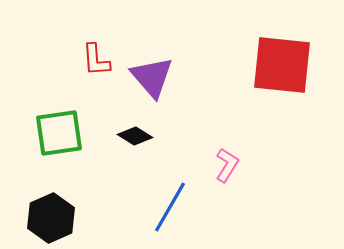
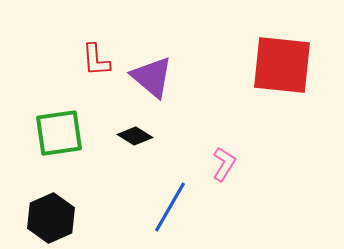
purple triangle: rotated 9 degrees counterclockwise
pink L-shape: moved 3 px left, 1 px up
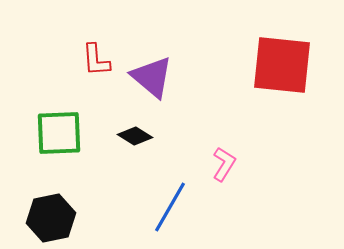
green square: rotated 6 degrees clockwise
black hexagon: rotated 12 degrees clockwise
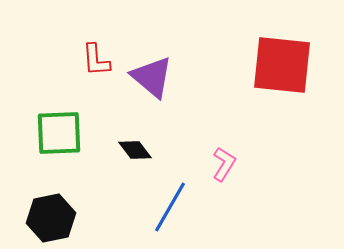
black diamond: moved 14 px down; rotated 20 degrees clockwise
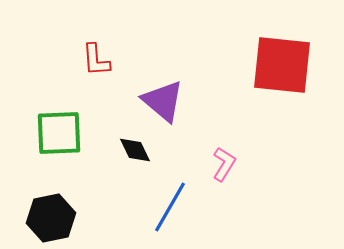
purple triangle: moved 11 px right, 24 px down
black diamond: rotated 12 degrees clockwise
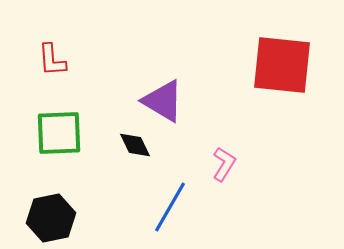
red L-shape: moved 44 px left
purple triangle: rotated 9 degrees counterclockwise
black diamond: moved 5 px up
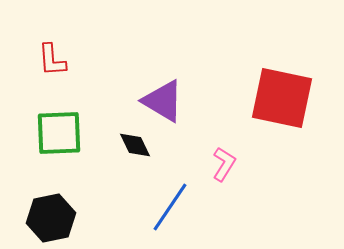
red square: moved 33 px down; rotated 6 degrees clockwise
blue line: rotated 4 degrees clockwise
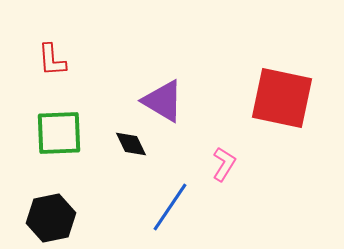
black diamond: moved 4 px left, 1 px up
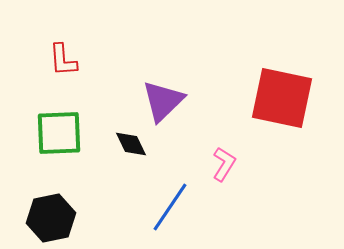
red L-shape: moved 11 px right
purple triangle: rotated 45 degrees clockwise
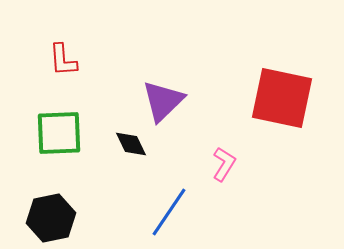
blue line: moved 1 px left, 5 px down
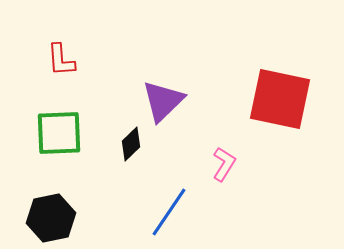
red L-shape: moved 2 px left
red square: moved 2 px left, 1 px down
black diamond: rotated 72 degrees clockwise
